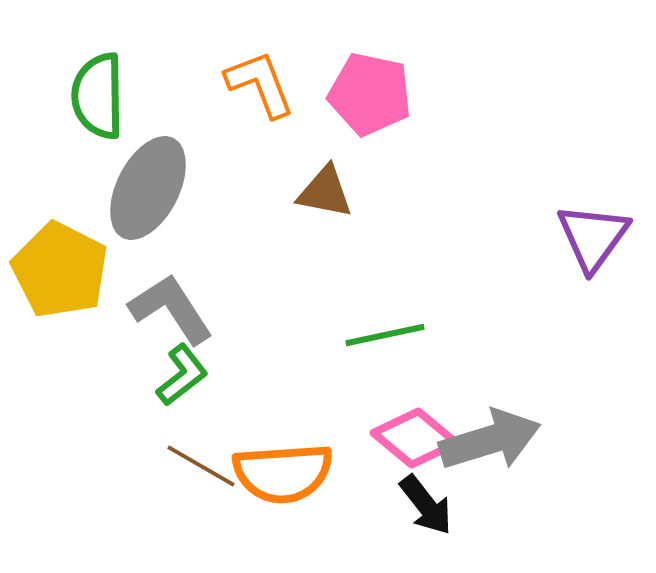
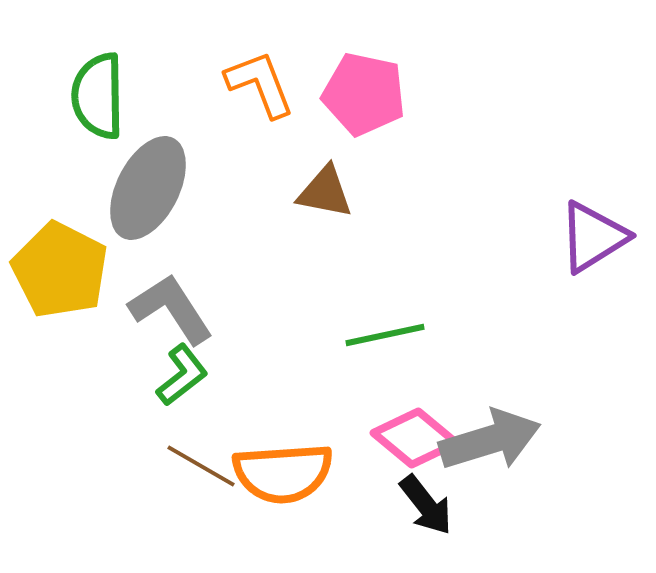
pink pentagon: moved 6 px left
purple triangle: rotated 22 degrees clockwise
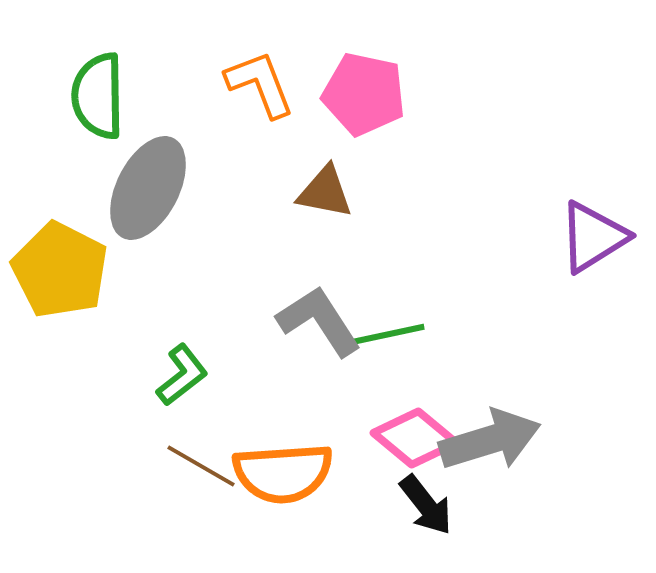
gray L-shape: moved 148 px right, 12 px down
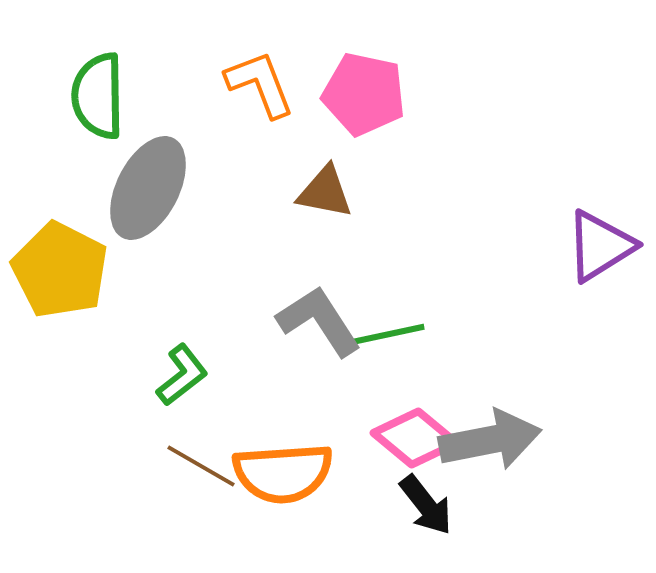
purple triangle: moved 7 px right, 9 px down
gray arrow: rotated 6 degrees clockwise
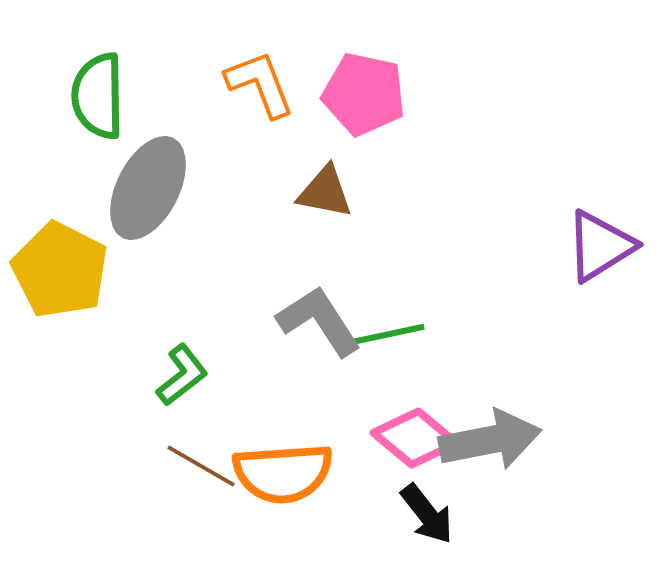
black arrow: moved 1 px right, 9 px down
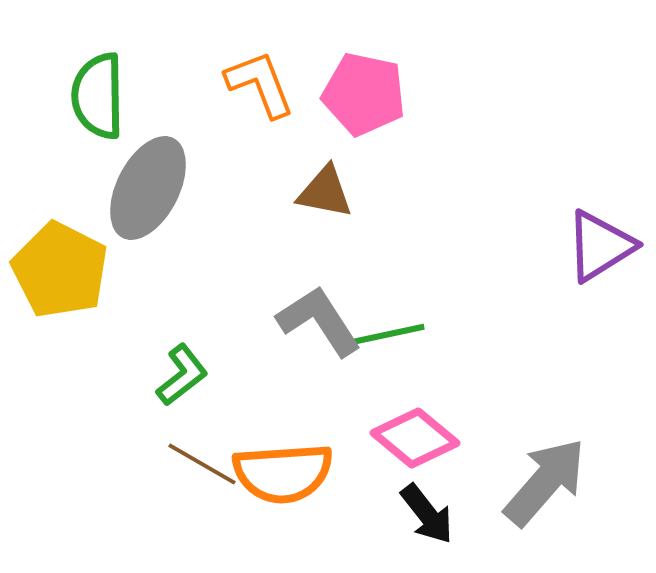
gray arrow: moved 55 px right, 42 px down; rotated 38 degrees counterclockwise
brown line: moved 1 px right, 2 px up
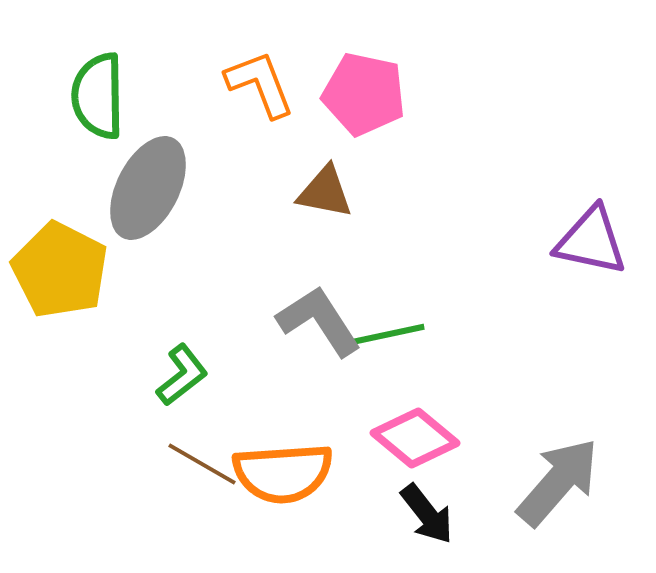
purple triangle: moved 9 px left, 5 px up; rotated 44 degrees clockwise
gray arrow: moved 13 px right
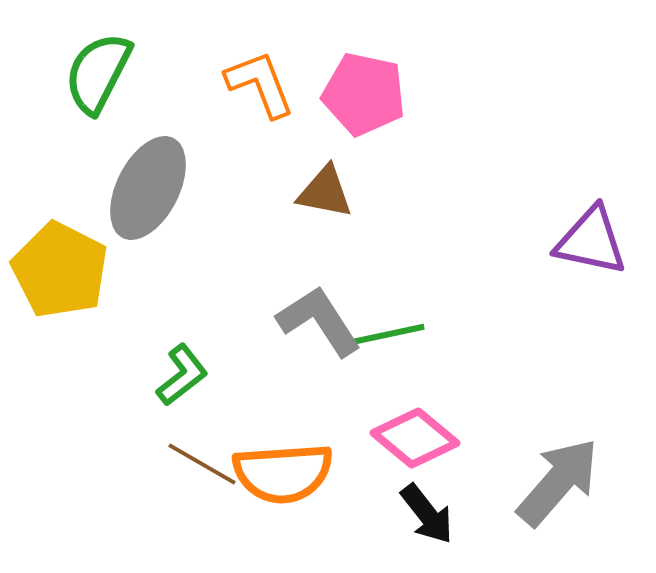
green semicircle: moved 23 px up; rotated 28 degrees clockwise
